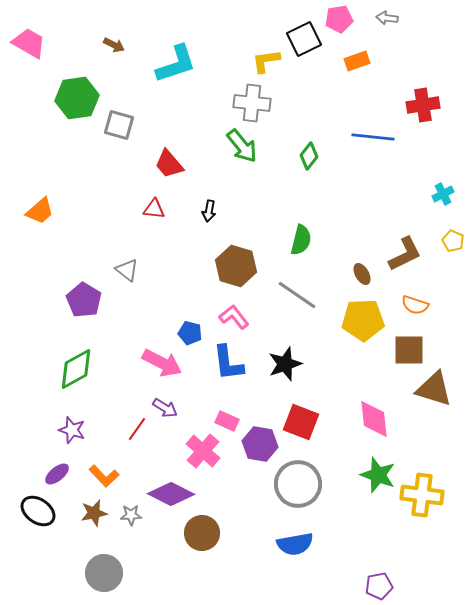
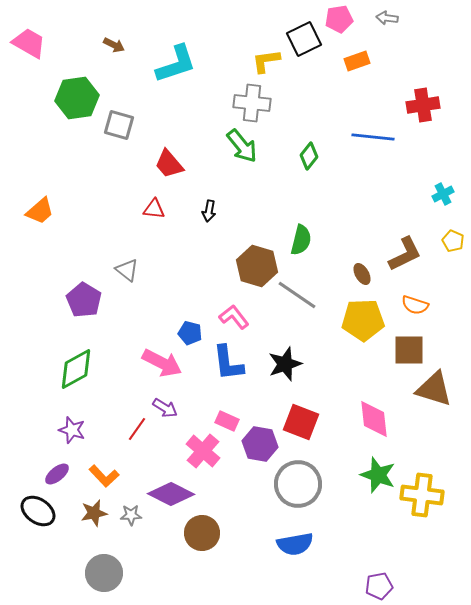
brown hexagon at (236, 266): moved 21 px right
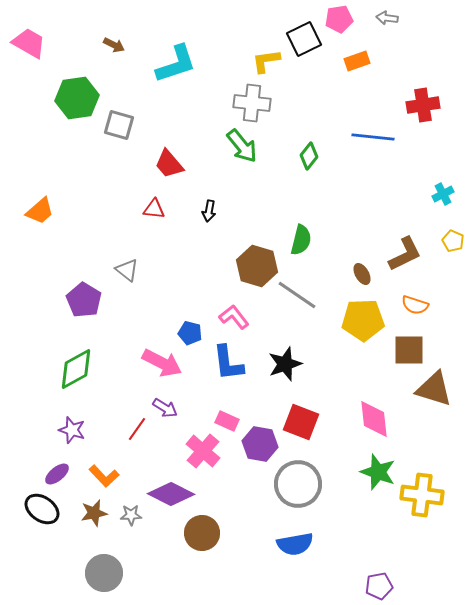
green star at (378, 475): moved 3 px up
black ellipse at (38, 511): moved 4 px right, 2 px up
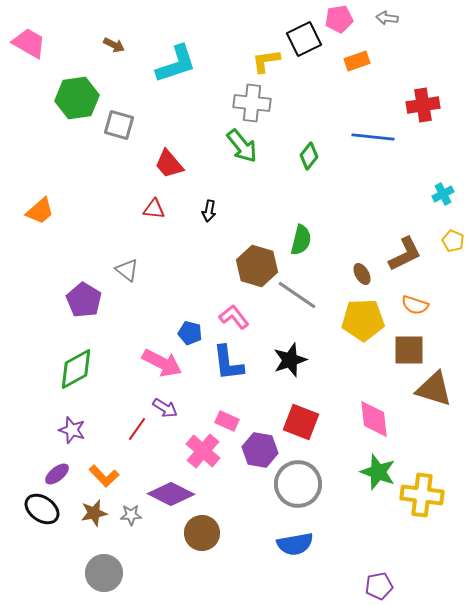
black star at (285, 364): moved 5 px right, 4 px up
purple hexagon at (260, 444): moved 6 px down
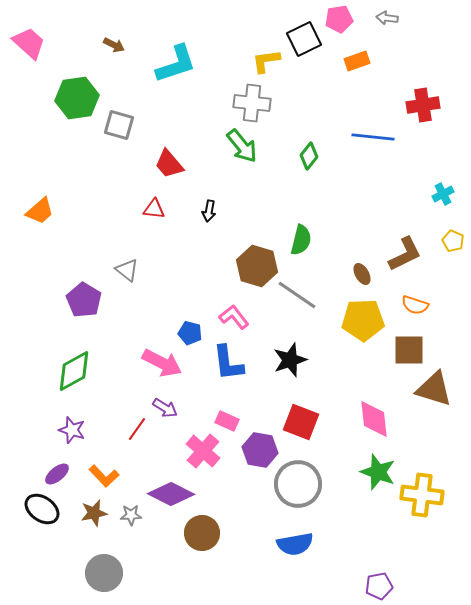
pink trapezoid at (29, 43): rotated 12 degrees clockwise
green diamond at (76, 369): moved 2 px left, 2 px down
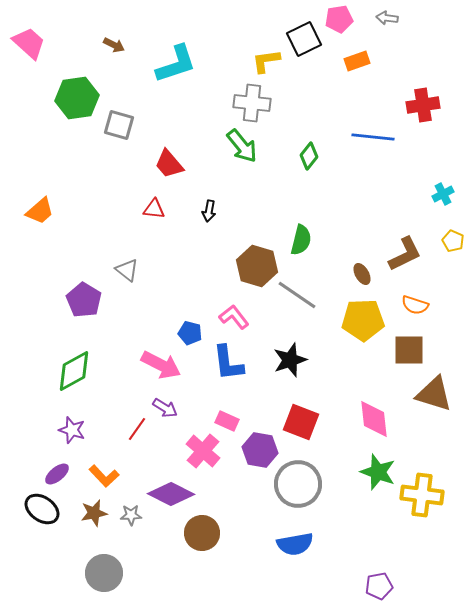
pink arrow at (162, 363): moved 1 px left, 2 px down
brown triangle at (434, 389): moved 5 px down
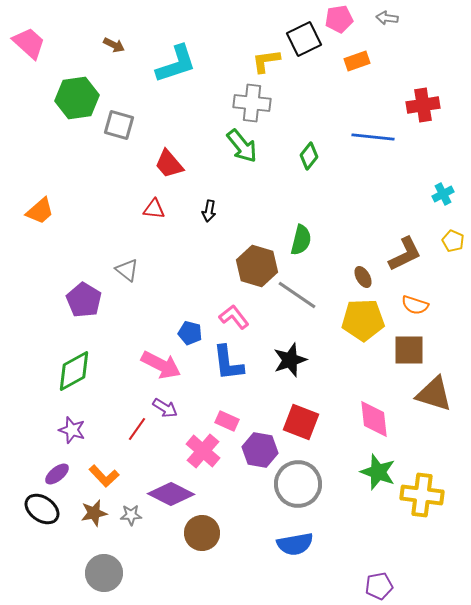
brown ellipse at (362, 274): moved 1 px right, 3 px down
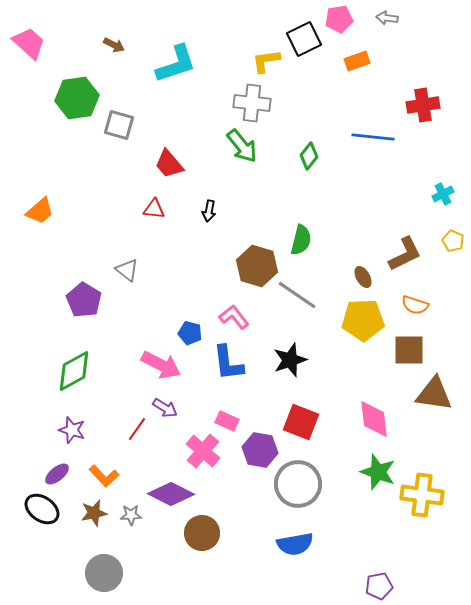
brown triangle at (434, 394): rotated 9 degrees counterclockwise
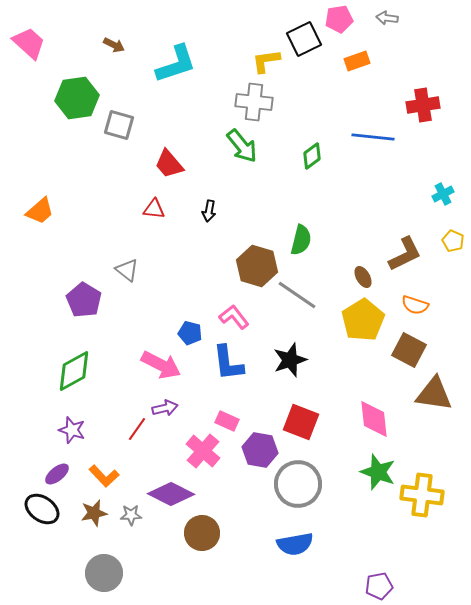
gray cross at (252, 103): moved 2 px right, 1 px up
green diamond at (309, 156): moved 3 px right; rotated 16 degrees clockwise
yellow pentagon at (363, 320): rotated 30 degrees counterclockwise
brown square at (409, 350): rotated 28 degrees clockwise
purple arrow at (165, 408): rotated 45 degrees counterclockwise
